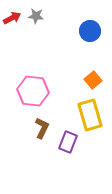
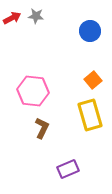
purple rectangle: moved 27 px down; rotated 45 degrees clockwise
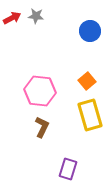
orange square: moved 6 px left, 1 px down
pink hexagon: moved 7 px right
brown L-shape: moved 1 px up
purple rectangle: rotated 50 degrees counterclockwise
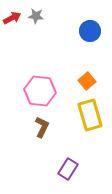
purple rectangle: rotated 15 degrees clockwise
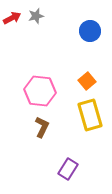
gray star: rotated 21 degrees counterclockwise
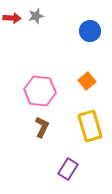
red arrow: rotated 30 degrees clockwise
yellow rectangle: moved 11 px down
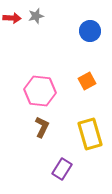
orange square: rotated 12 degrees clockwise
yellow rectangle: moved 8 px down
purple rectangle: moved 6 px left
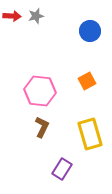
red arrow: moved 2 px up
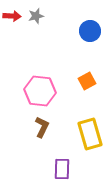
purple rectangle: rotated 30 degrees counterclockwise
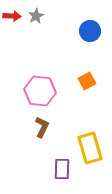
gray star: rotated 14 degrees counterclockwise
yellow rectangle: moved 14 px down
